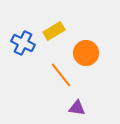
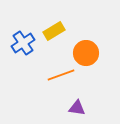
blue cross: rotated 30 degrees clockwise
orange line: rotated 72 degrees counterclockwise
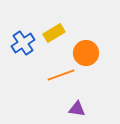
yellow rectangle: moved 2 px down
purple triangle: moved 1 px down
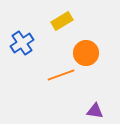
yellow rectangle: moved 8 px right, 12 px up
blue cross: moved 1 px left
purple triangle: moved 18 px right, 2 px down
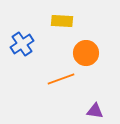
yellow rectangle: rotated 35 degrees clockwise
blue cross: moved 1 px down
orange line: moved 4 px down
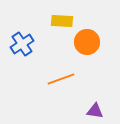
orange circle: moved 1 px right, 11 px up
